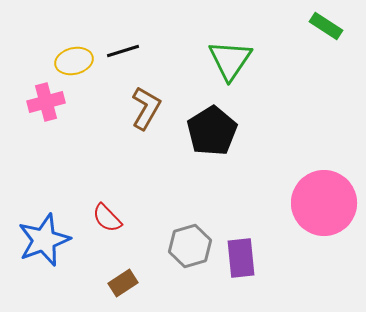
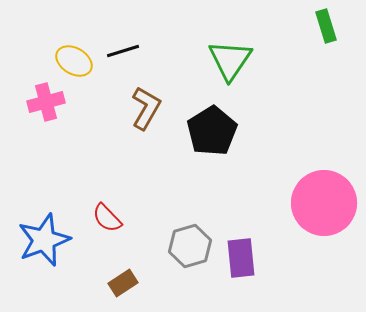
green rectangle: rotated 40 degrees clockwise
yellow ellipse: rotated 45 degrees clockwise
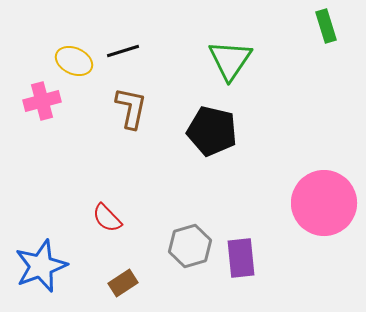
yellow ellipse: rotated 6 degrees counterclockwise
pink cross: moved 4 px left, 1 px up
brown L-shape: moved 15 px left; rotated 18 degrees counterclockwise
black pentagon: rotated 27 degrees counterclockwise
blue star: moved 3 px left, 26 px down
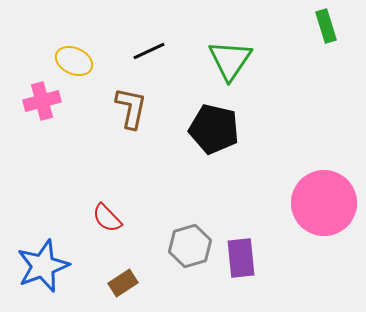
black line: moved 26 px right; rotated 8 degrees counterclockwise
black pentagon: moved 2 px right, 2 px up
blue star: moved 2 px right
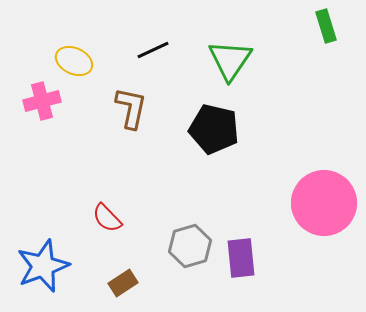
black line: moved 4 px right, 1 px up
